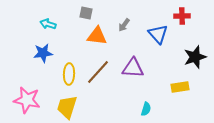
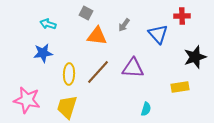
gray square: rotated 16 degrees clockwise
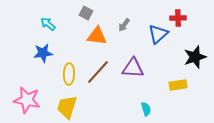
red cross: moved 4 px left, 2 px down
cyan arrow: rotated 21 degrees clockwise
blue triangle: rotated 30 degrees clockwise
yellow rectangle: moved 2 px left, 2 px up
cyan semicircle: rotated 32 degrees counterclockwise
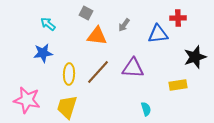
blue triangle: rotated 35 degrees clockwise
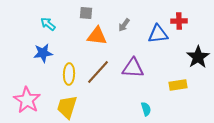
gray square: rotated 24 degrees counterclockwise
red cross: moved 1 px right, 3 px down
black star: moved 3 px right; rotated 15 degrees counterclockwise
pink star: rotated 20 degrees clockwise
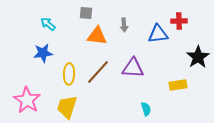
gray arrow: rotated 40 degrees counterclockwise
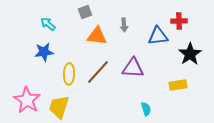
gray square: moved 1 px left, 1 px up; rotated 24 degrees counterclockwise
blue triangle: moved 2 px down
blue star: moved 1 px right, 1 px up
black star: moved 8 px left, 3 px up
yellow trapezoid: moved 8 px left
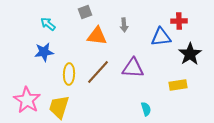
blue triangle: moved 3 px right, 1 px down
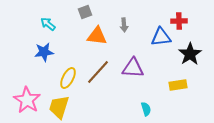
yellow ellipse: moved 1 px left, 4 px down; rotated 25 degrees clockwise
